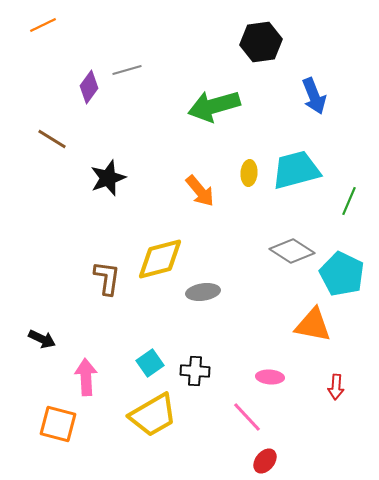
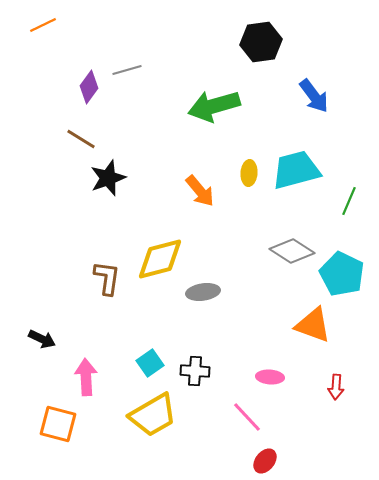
blue arrow: rotated 15 degrees counterclockwise
brown line: moved 29 px right
orange triangle: rotated 9 degrees clockwise
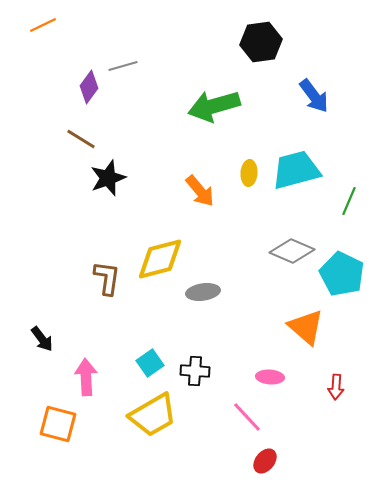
gray line: moved 4 px left, 4 px up
gray diamond: rotated 9 degrees counterclockwise
orange triangle: moved 7 px left, 2 px down; rotated 21 degrees clockwise
black arrow: rotated 28 degrees clockwise
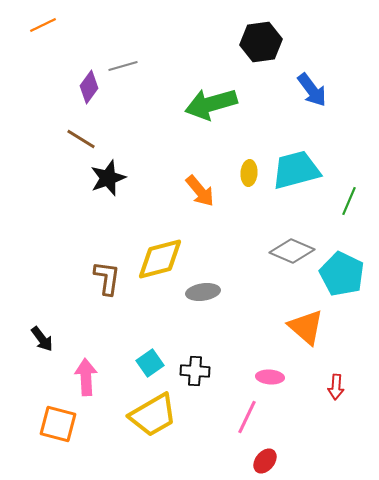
blue arrow: moved 2 px left, 6 px up
green arrow: moved 3 px left, 2 px up
pink line: rotated 68 degrees clockwise
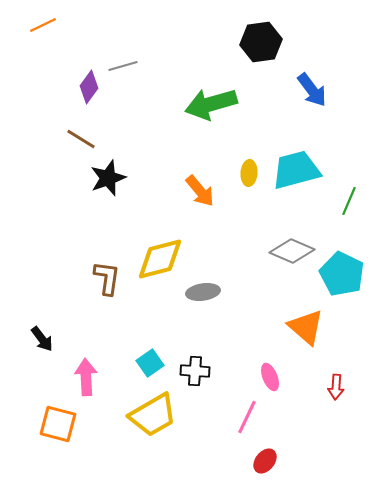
pink ellipse: rotated 64 degrees clockwise
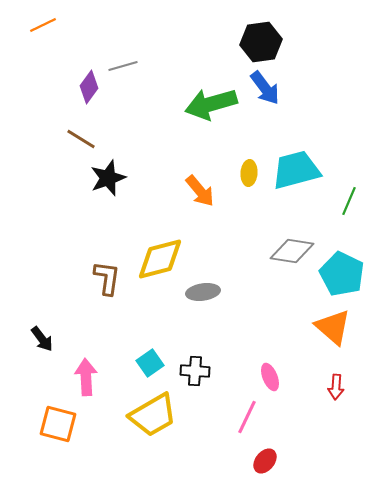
blue arrow: moved 47 px left, 2 px up
gray diamond: rotated 15 degrees counterclockwise
orange triangle: moved 27 px right
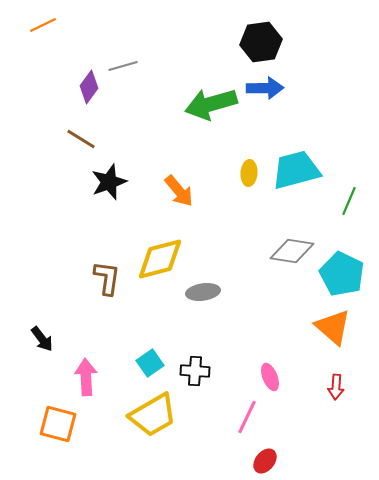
blue arrow: rotated 54 degrees counterclockwise
black star: moved 1 px right, 4 px down
orange arrow: moved 21 px left
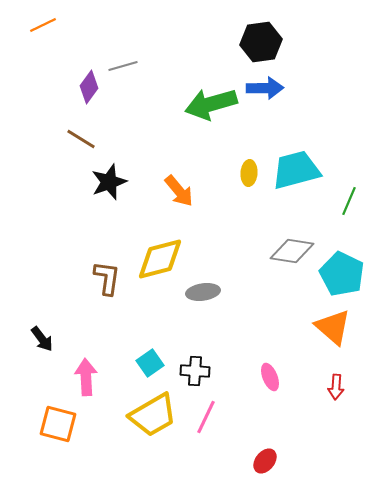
pink line: moved 41 px left
